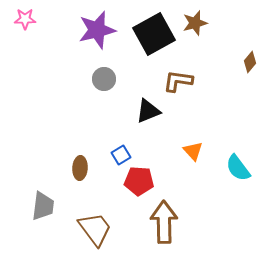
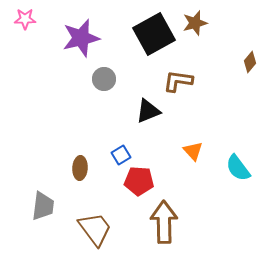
purple star: moved 16 px left, 8 px down
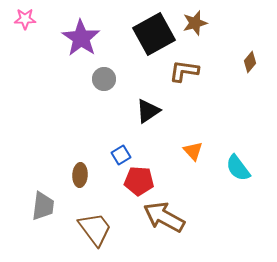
purple star: rotated 24 degrees counterclockwise
brown L-shape: moved 6 px right, 10 px up
black triangle: rotated 12 degrees counterclockwise
brown ellipse: moved 7 px down
brown arrow: moved 5 px up; rotated 60 degrees counterclockwise
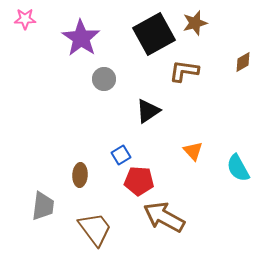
brown diamond: moved 7 px left; rotated 20 degrees clockwise
cyan semicircle: rotated 8 degrees clockwise
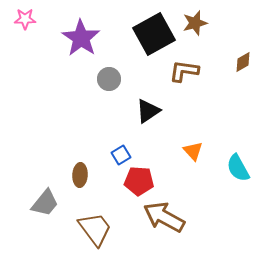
gray circle: moved 5 px right
gray trapezoid: moved 2 px right, 3 px up; rotated 32 degrees clockwise
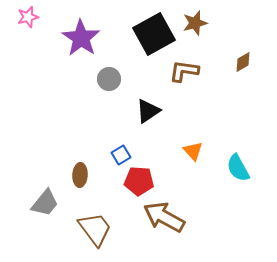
pink star: moved 3 px right, 2 px up; rotated 15 degrees counterclockwise
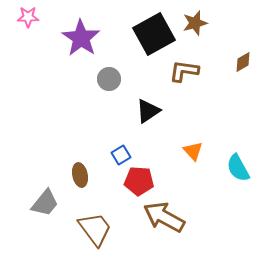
pink star: rotated 15 degrees clockwise
brown ellipse: rotated 15 degrees counterclockwise
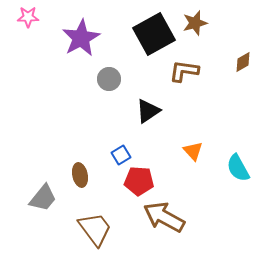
purple star: rotated 9 degrees clockwise
gray trapezoid: moved 2 px left, 5 px up
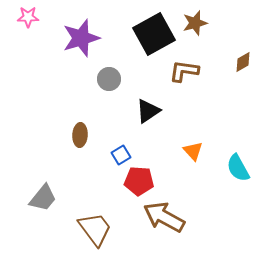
purple star: rotated 12 degrees clockwise
brown ellipse: moved 40 px up; rotated 15 degrees clockwise
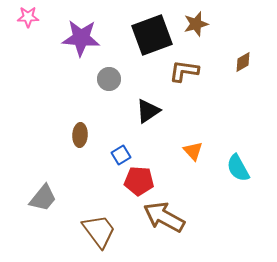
brown star: moved 1 px right, 1 px down
black square: moved 2 px left, 1 px down; rotated 9 degrees clockwise
purple star: rotated 21 degrees clockwise
brown trapezoid: moved 4 px right, 2 px down
